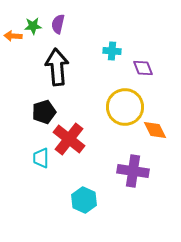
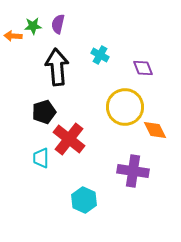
cyan cross: moved 12 px left, 4 px down; rotated 24 degrees clockwise
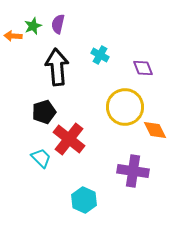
green star: rotated 18 degrees counterclockwise
cyan trapezoid: rotated 135 degrees clockwise
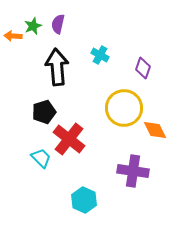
purple diamond: rotated 40 degrees clockwise
yellow circle: moved 1 px left, 1 px down
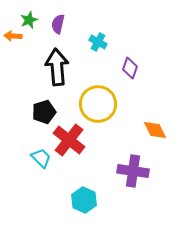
green star: moved 4 px left, 6 px up
cyan cross: moved 2 px left, 13 px up
purple diamond: moved 13 px left
yellow circle: moved 26 px left, 4 px up
red cross: moved 1 px down
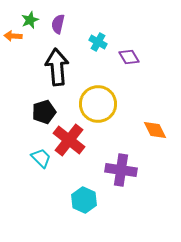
green star: moved 1 px right
purple diamond: moved 1 px left, 11 px up; rotated 50 degrees counterclockwise
purple cross: moved 12 px left, 1 px up
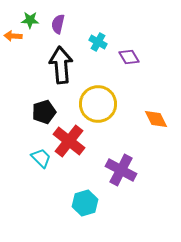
green star: rotated 24 degrees clockwise
black arrow: moved 4 px right, 2 px up
orange diamond: moved 1 px right, 11 px up
red cross: moved 1 px down
purple cross: rotated 20 degrees clockwise
cyan hexagon: moved 1 px right, 3 px down; rotated 20 degrees clockwise
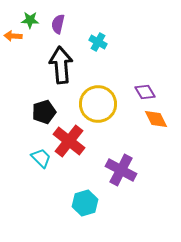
purple diamond: moved 16 px right, 35 px down
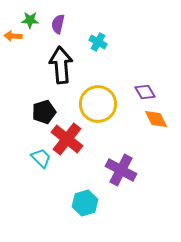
red cross: moved 2 px left, 2 px up
